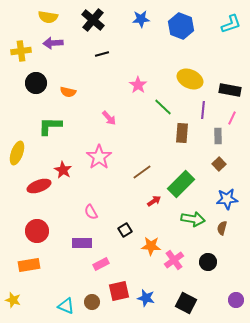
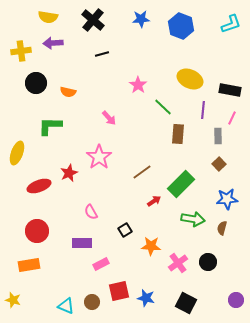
brown rectangle at (182, 133): moved 4 px left, 1 px down
red star at (63, 170): moved 6 px right, 3 px down; rotated 18 degrees clockwise
pink cross at (174, 260): moved 4 px right, 3 px down
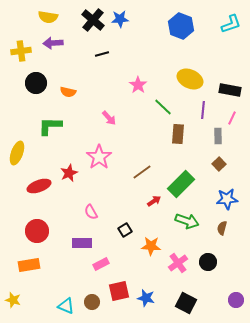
blue star at (141, 19): moved 21 px left
green arrow at (193, 219): moved 6 px left, 2 px down; rotated 10 degrees clockwise
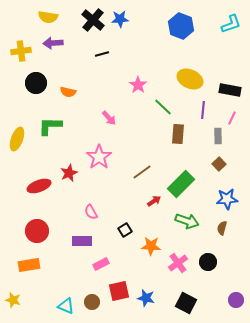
yellow ellipse at (17, 153): moved 14 px up
purple rectangle at (82, 243): moved 2 px up
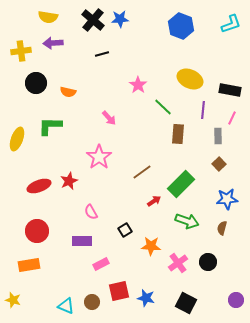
red star at (69, 173): moved 8 px down
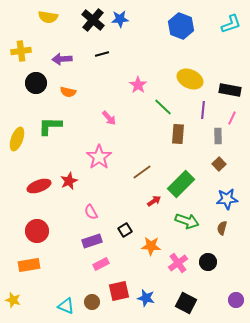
purple arrow at (53, 43): moved 9 px right, 16 px down
purple rectangle at (82, 241): moved 10 px right; rotated 18 degrees counterclockwise
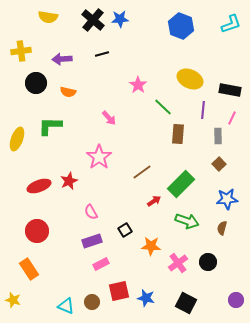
orange rectangle at (29, 265): moved 4 px down; rotated 65 degrees clockwise
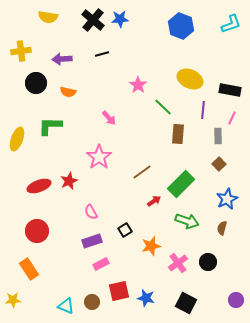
blue star at (227, 199): rotated 20 degrees counterclockwise
orange star at (151, 246): rotated 18 degrees counterclockwise
yellow star at (13, 300): rotated 21 degrees counterclockwise
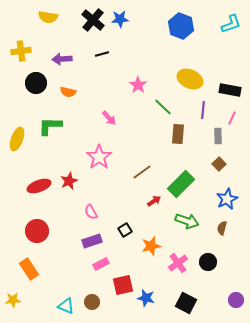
red square at (119, 291): moved 4 px right, 6 px up
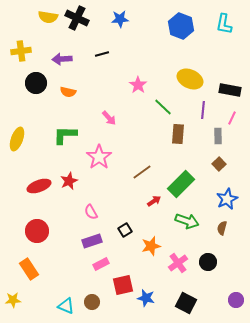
black cross at (93, 20): moved 16 px left, 2 px up; rotated 15 degrees counterclockwise
cyan L-shape at (231, 24): moved 7 px left; rotated 120 degrees clockwise
green L-shape at (50, 126): moved 15 px right, 9 px down
